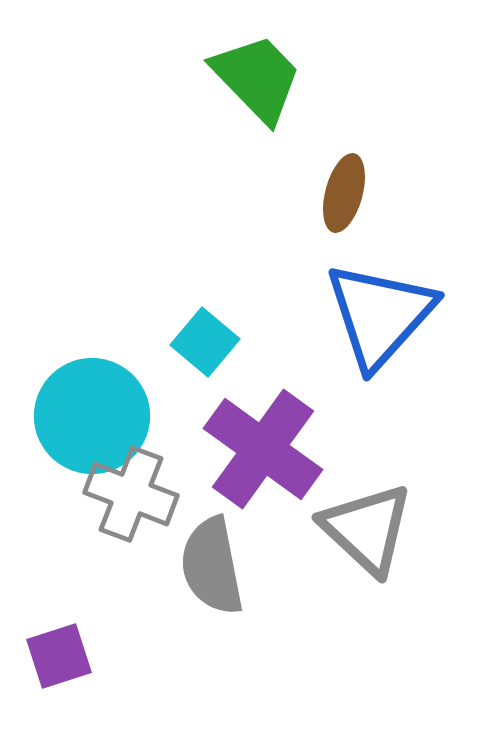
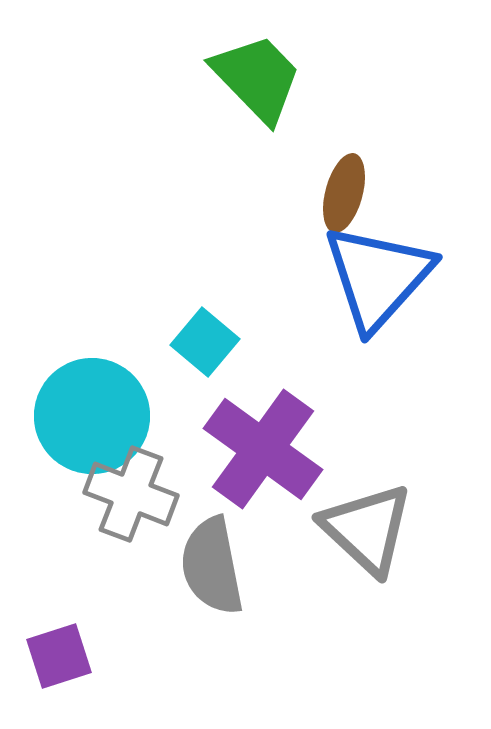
blue triangle: moved 2 px left, 38 px up
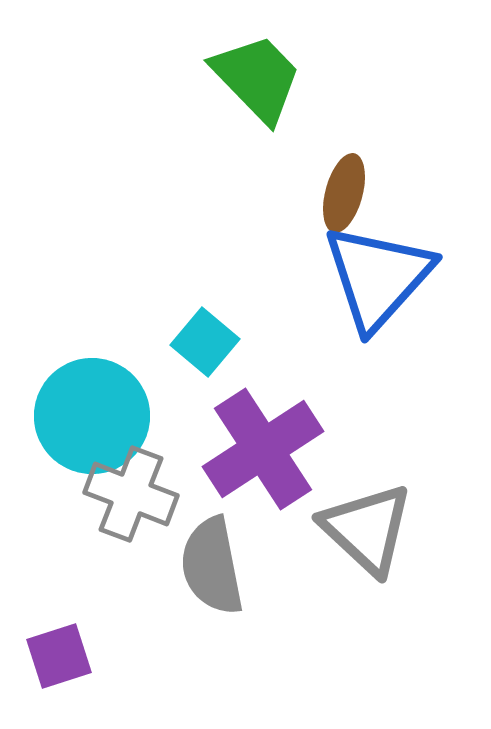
purple cross: rotated 21 degrees clockwise
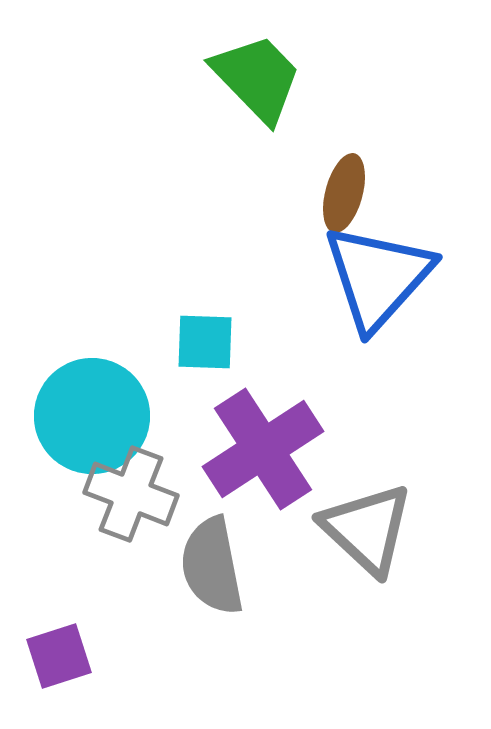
cyan square: rotated 38 degrees counterclockwise
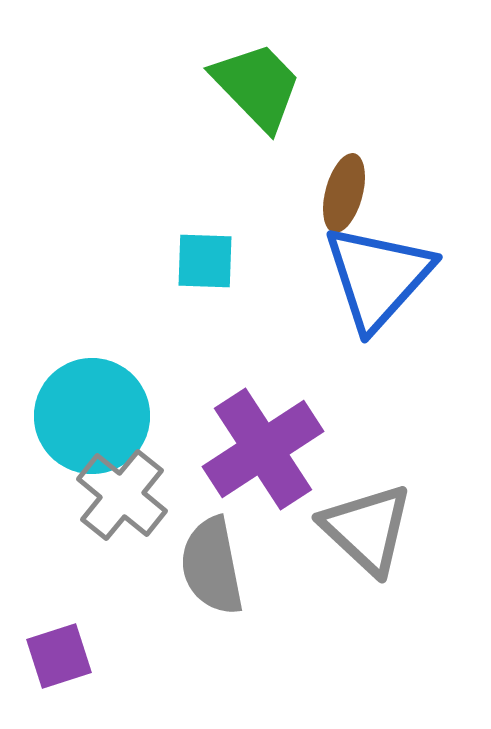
green trapezoid: moved 8 px down
cyan square: moved 81 px up
gray cross: moved 9 px left, 1 px down; rotated 18 degrees clockwise
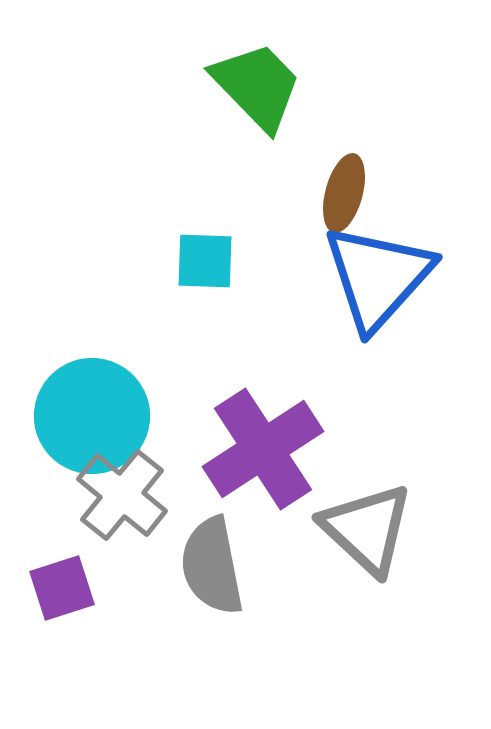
purple square: moved 3 px right, 68 px up
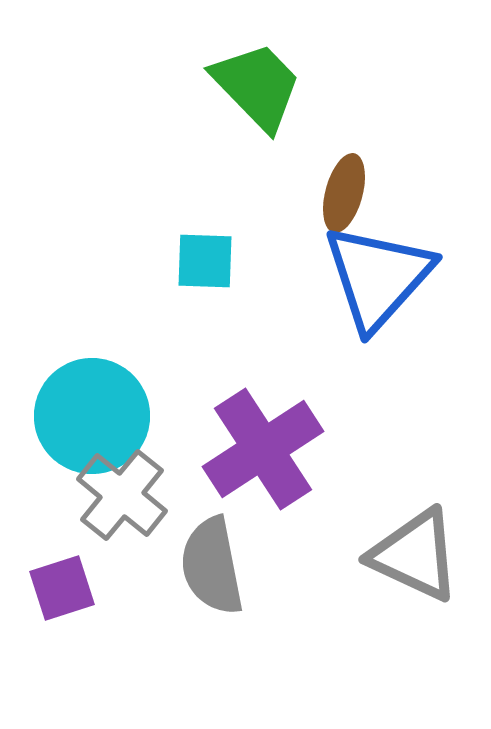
gray triangle: moved 48 px right, 26 px down; rotated 18 degrees counterclockwise
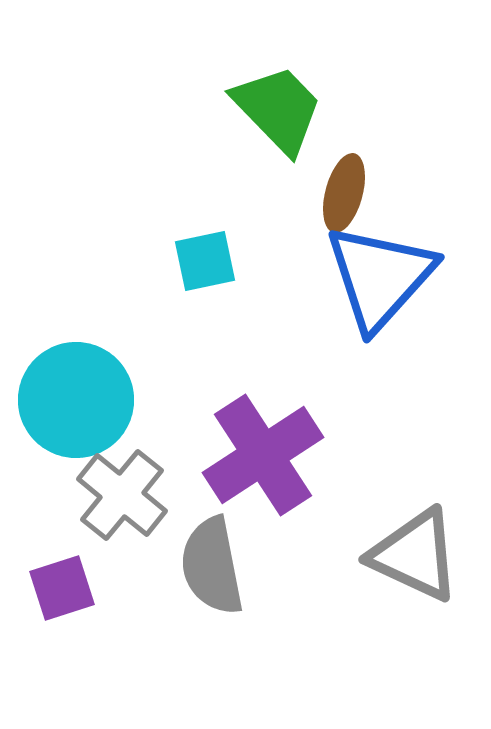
green trapezoid: moved 21 px right, 23 px down
cyan square: rotated 14 degrees counterclockwise
blue triangle: moved 2 px right
cyan circle: moved 16 px left, 16 px up
purple cross: moved 6 px down
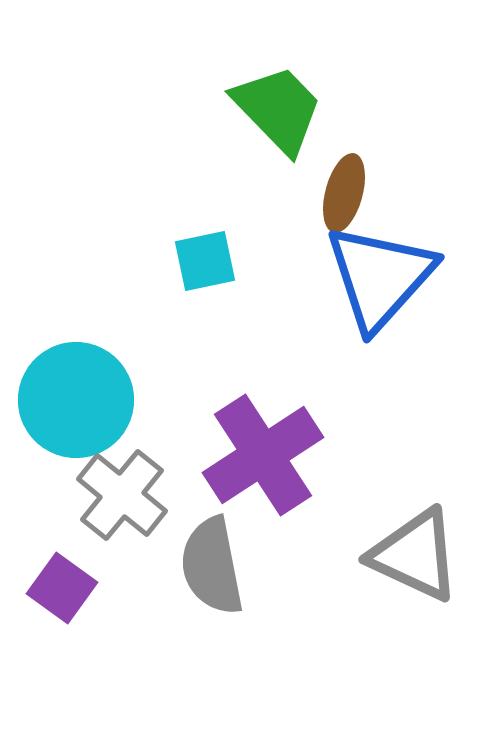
purple square: rotated 36 degrees counterclockwise
